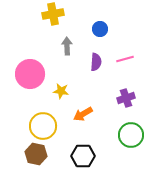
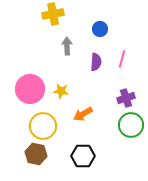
pink line: moved 3 px left; rotated 60 degrees counterclockwise
pink circle: moved 15 px down
green circle: moved 10 px up
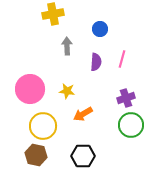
yellow star: moved 6 px right
brown hexagon: moved 1 px down
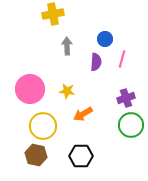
blue circle: moved 5 px right, 10 px down
black hexagon: moved 2 px left
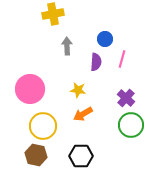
yellow star: moved 11 px right, 1 px up
purple cross: rotated 30 degrees counterclockwise
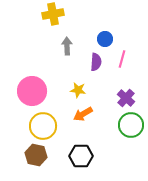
pink circle: moved 2 px right, 2 px down
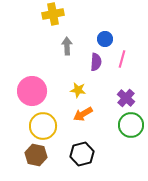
black hexagon: moved 1 px right, 2 px up; rotated 15 degrees counterclockwise
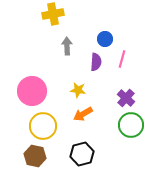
brown hexagon: moved 1 px left, 1 px down
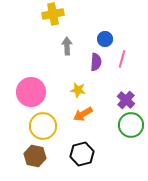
pink circle: moved 1 px left, 1 px down
purple cross: moved 2 px down
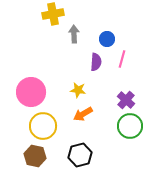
blue circle: moved 2 px right
gray arrow: moved 7 px right, 12 px up
green circle: moved 1 px left, 1 px down
black hexagon: moved 2 px left, 1 px down
